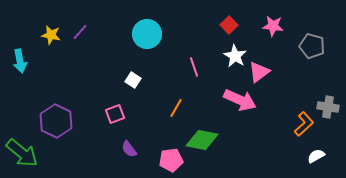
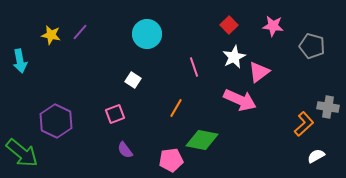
white star: moved 1 px left, 1 px down; rotated 15 degrees clockwise
purple semicircle: moved 4 px left, 1 px down
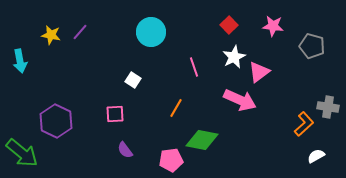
cyan circle: moved 4 px right, 2 px up
pink square: rotated 18 degrees clockwise
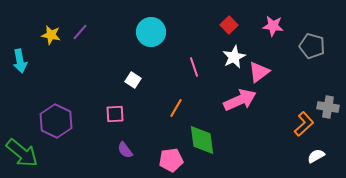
pink arrow: rotated 48 degrees counterclockwise
green diamond: rotated 72 degrees clockwise
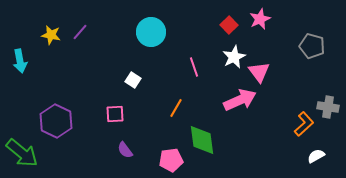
pink star: moved 13 px left, 7 px up; rotated 30 degrees counterclockwise
pink triangle: rotated 30 degrees counterclockwise
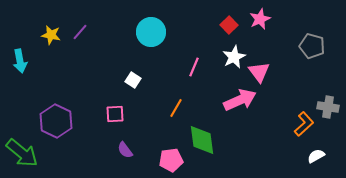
pink line: rotated 42 degrees clockwise
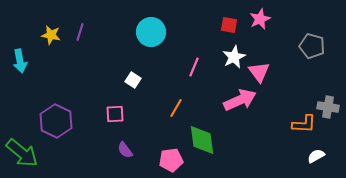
red square: rotated 36 degrees counterclockwise
purple line: rotated 24 degrees counterclockwise
orange L-shape: rotated 45 degrees clockwise
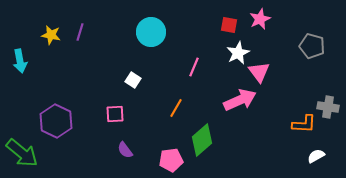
white star: moved 4 px right, 4 px up
green diamond: rotated 56 degrees clockwise
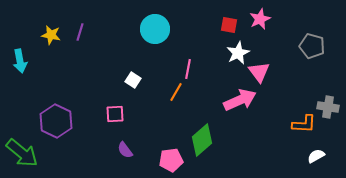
cyan circle: moved 4 px right, 3 px up
pink line: moved 6 px left, 2 px down; rotated 12 degrees counterclockwise
orange line: moved 16 px up
